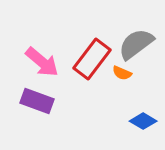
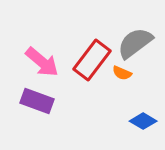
gray semicircle: moved 1 px left, 1 px up
red rectangle: moved 1 px down
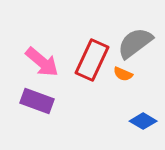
red rectangle: rotated 12 degrees counterclockwise
orange semicircle: moved 1 px right, 1 px down
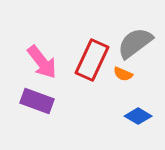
pink arrow: rotated 12 degrees clockwise
blue diamond: moved 5 px left, 5 px up
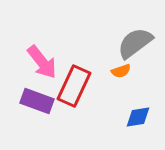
red rectangle: moved 18 px left, 26 px down
orange semicircle: moved 2 px left, 3 px up; rotated 42 degrees counterclockwise
blue diamond: moved 1 px down; rotated 40 degrees counterclockwise
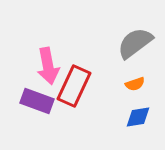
pink arrow: moved 6 px right, 4 px down; rotated 27 degrees clockwise
orange semicircle: moved 14 px right, 13 px down
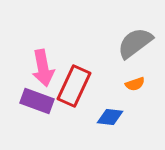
pink arrow: moved 5 px left, 2 px down
blue diamond: moved 28 px left; rotated 16 degrees clockwise
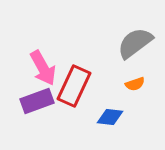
pink arrow: rotated 18 degrees counterclockwise
purple rectangle: rotated 40 degrees counterclockwise
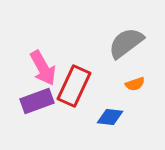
gray semicircle: moved 9 px left
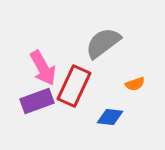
gray semicircle: moved 23 px left
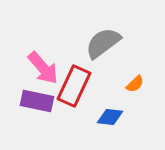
pink arrow: rotated 12 degrees counterclockwise
orange semicircle: rotated 24 degrees counterclockwise
purple rectangle: rotated 32 degrees clockwise
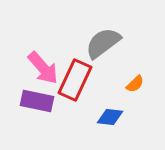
red rectangle: moved 1 px right, 6 px up
